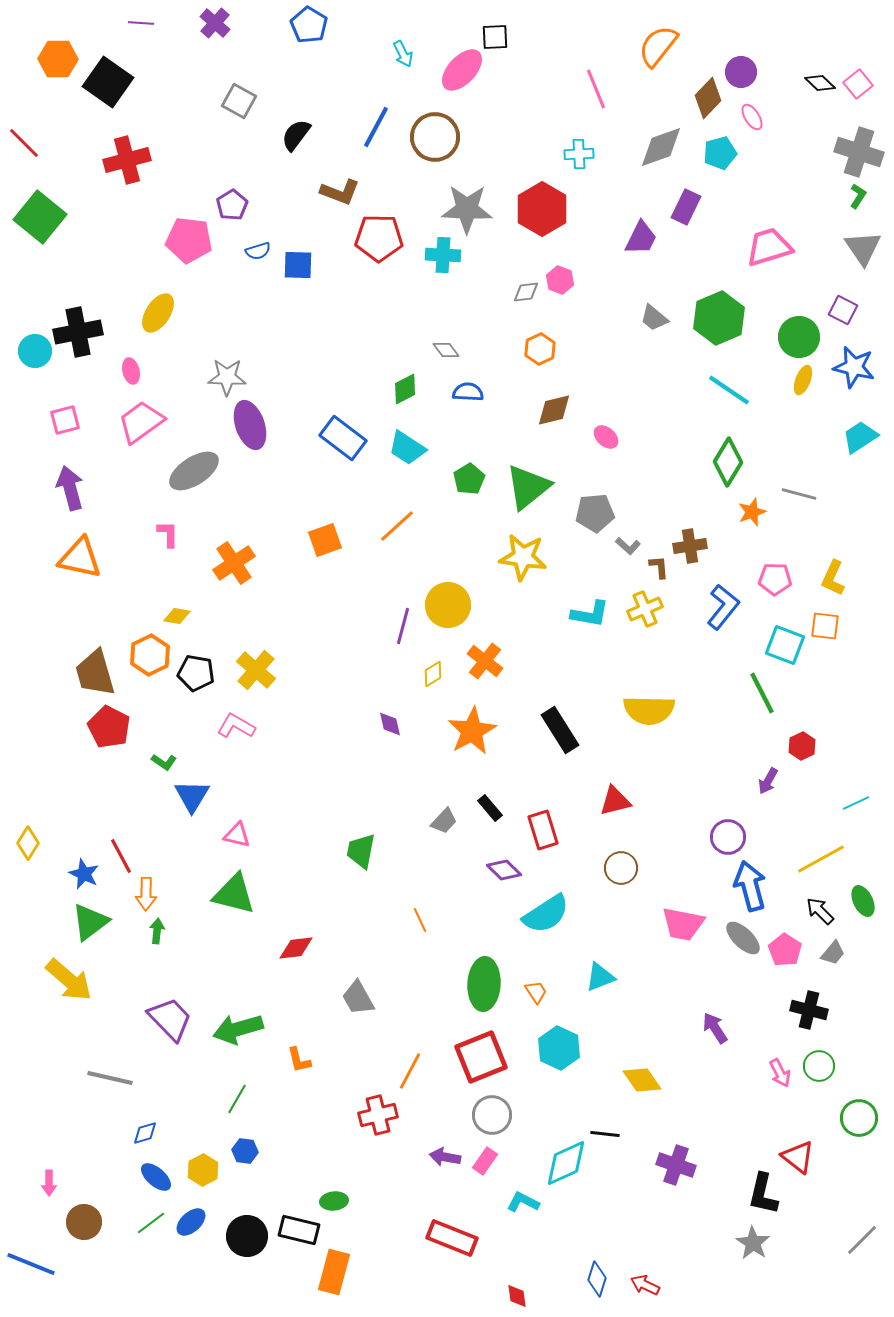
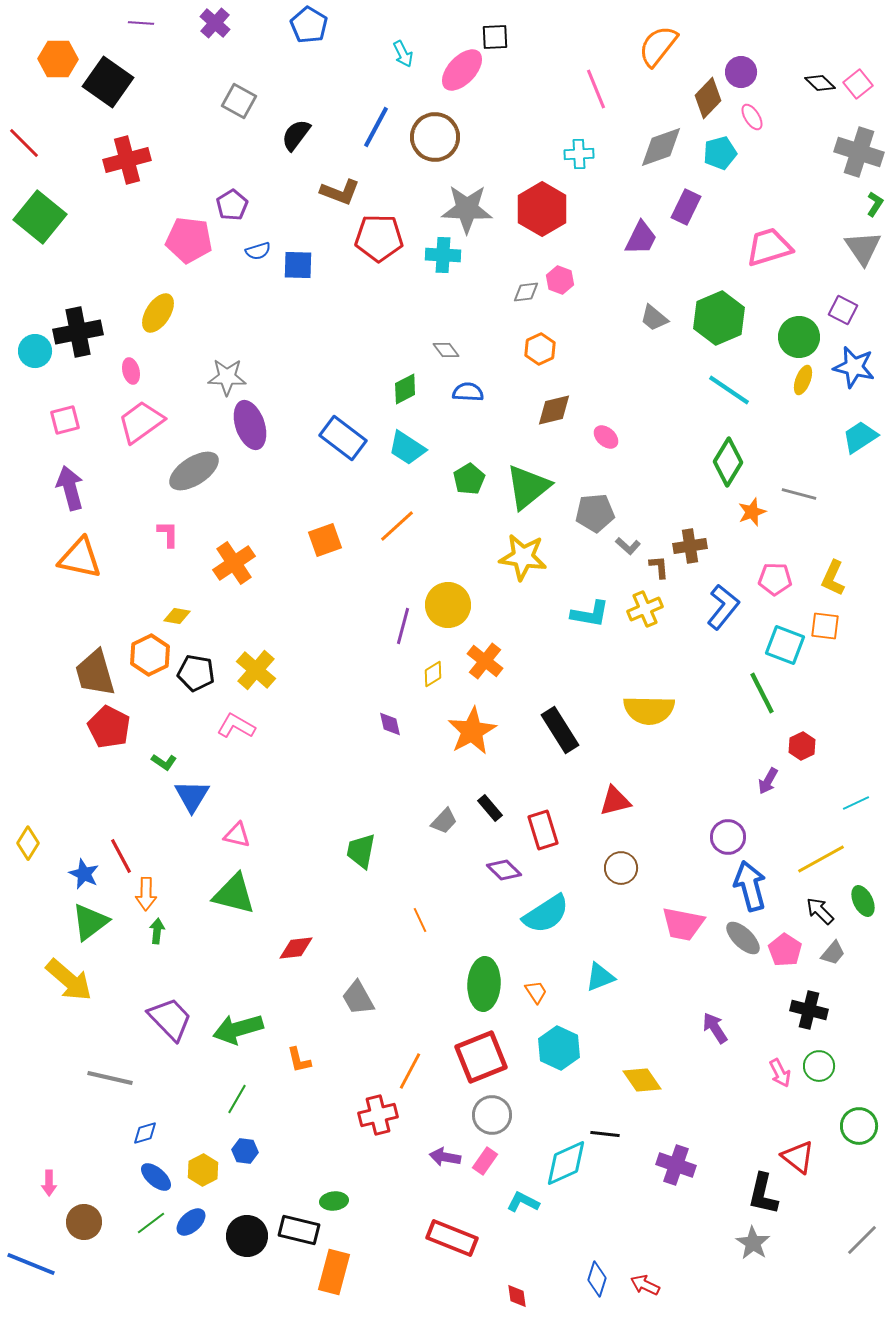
green L-shape at (858, 196): moved 17 px right, 8 px down
green circle at (859, 1118): moved 8 px down
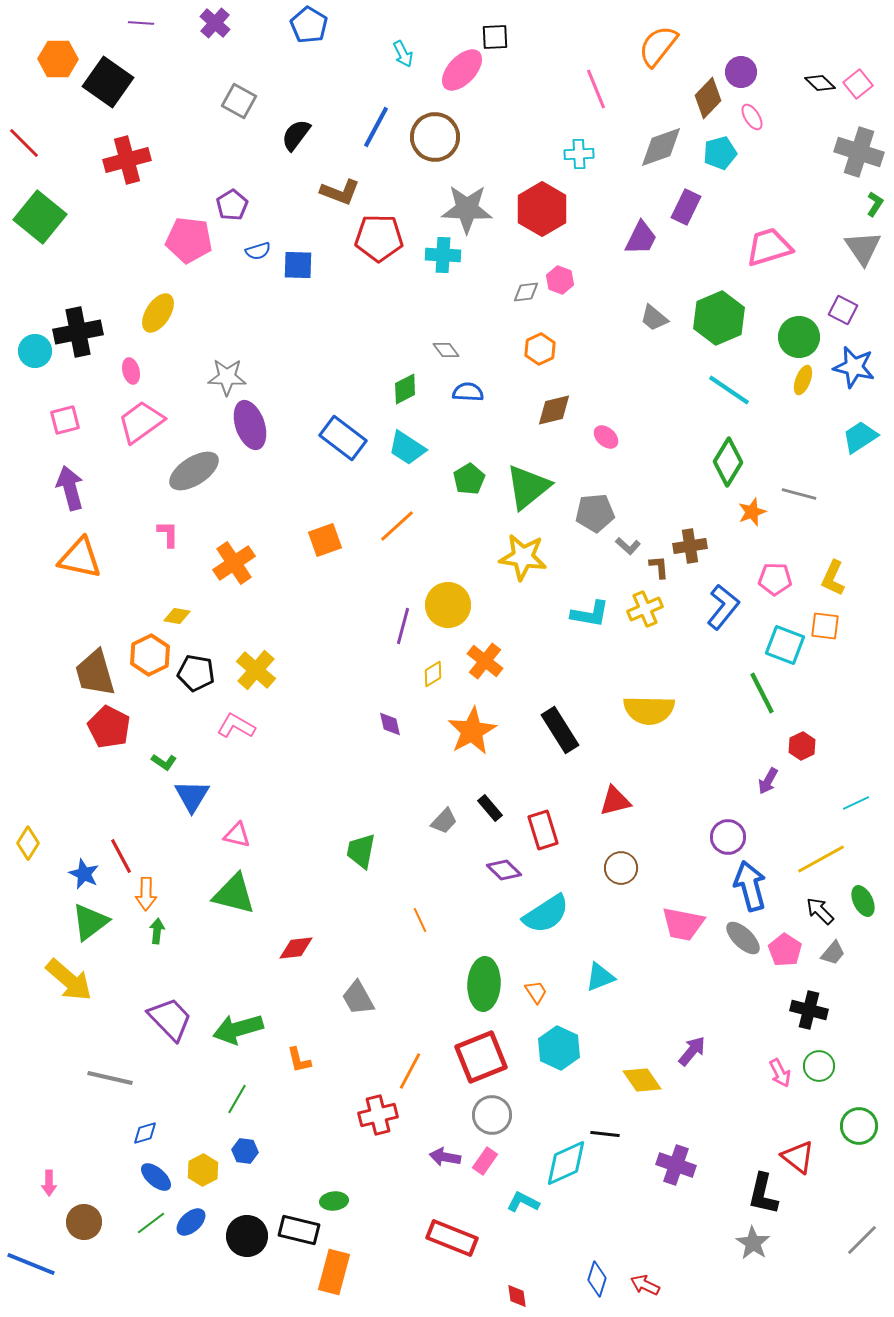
purple arrow at (715, 1028): moved 23 px left, 23 px down; rotated 72 degrees clockwise
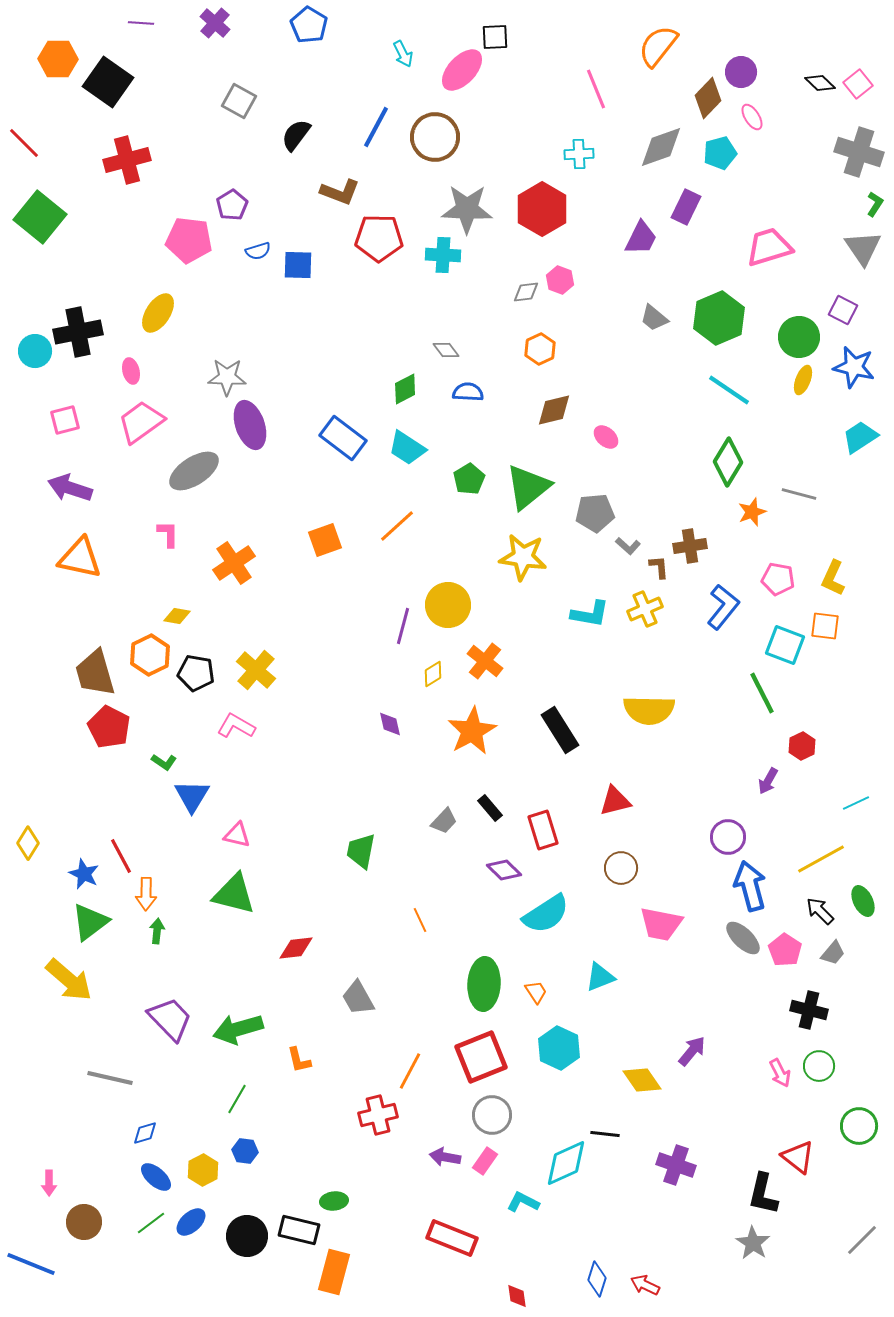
purple arrow at (70, 488): rotated 57 degrees counterclockwise
pink pentagon at (775, 579): moved 3 px right; rotated 8 degrees clockwise
pink trapezoid at (683, 924): moved 22 px left
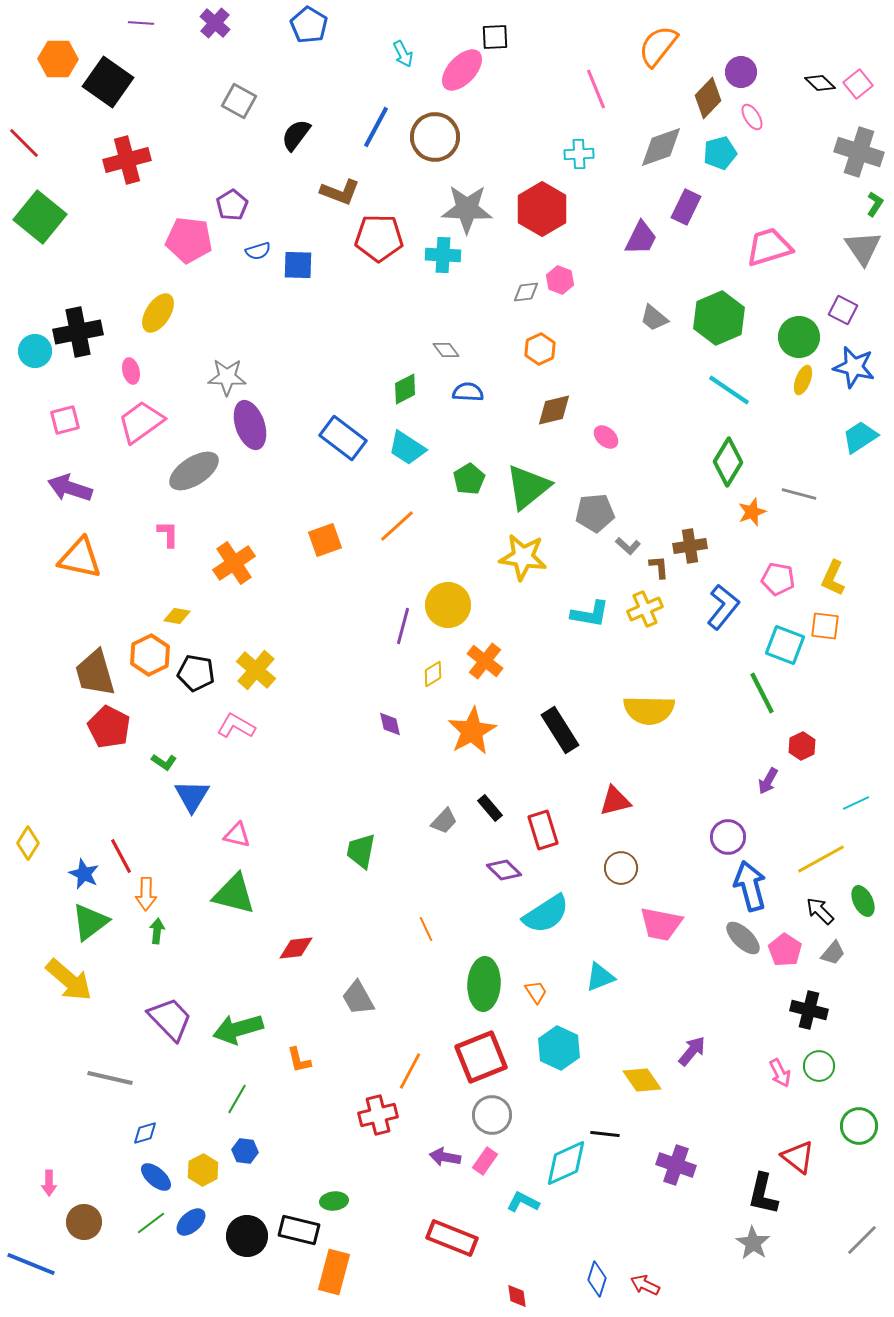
orange line at (420, 920): moved 6 px right, 9 px down
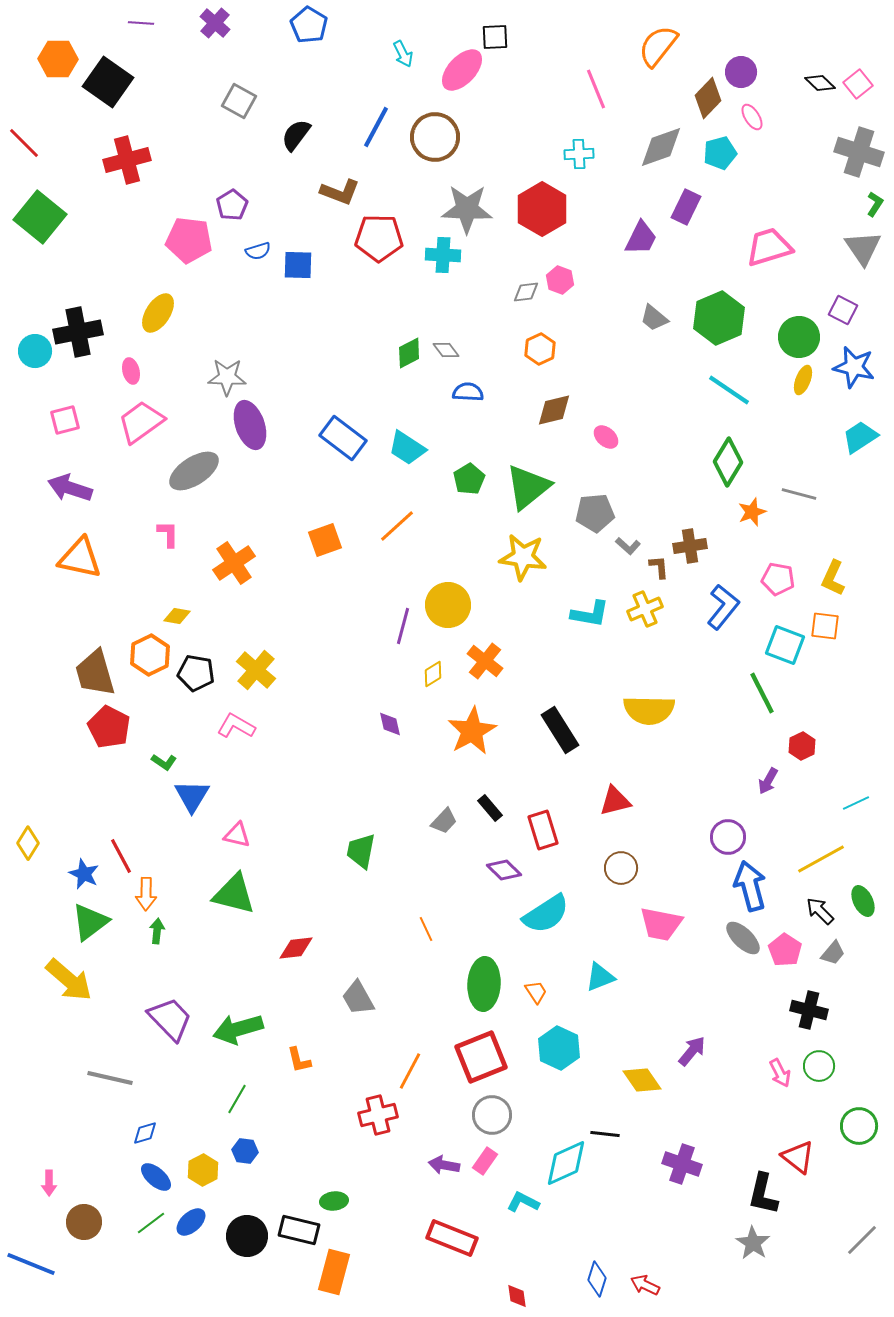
green diamond at (405, 389): moved 4 px right, 36 px up
purple arrow at (445, 1157): moved 1 px left, 8 px down
purple cross at (676, 1165): moved 6 px right, 1 px up
